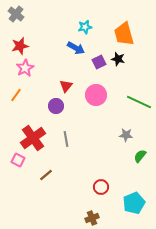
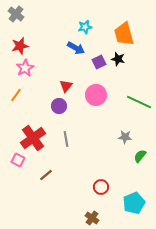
purple circle: moved 3 px right
gray star: moved 1 px left, 2 px down
brown cross: rotated 32 degrees counterclockwise
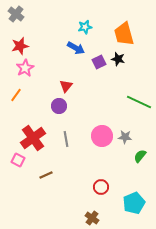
pink circle: moved 6 px right, 41 px down
brown line: rotated 16 degrees clockwise
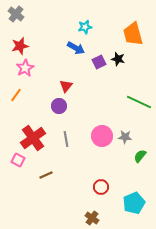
orange trapezoid: moved 9 px right
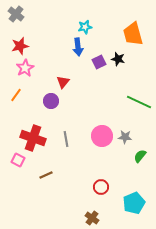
blue arrow: moved 2 px right, 1 px up; rotated 54 degrees clockwise
red triangle: moved 3 px left, 4 px up
purple circle: moved 8 px left, 5 px up
red cross: rotated 35 degrees counterclockwise
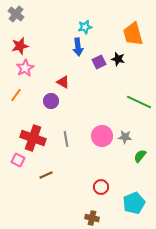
red triangle: rotated 40 degrees counterclockwise
brown cross: rotated 24 degrees counterclockwise
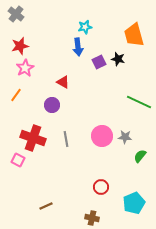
orange trapezoid: moved 1 px right, 1 px down
purple circle: moved 1 px right, 4 px down
brown line: moved 31 px down
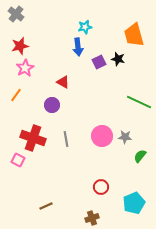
brown cross: rotated 32 degrees counterclockwise
